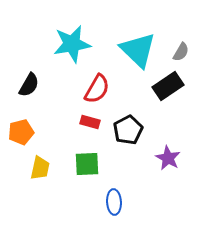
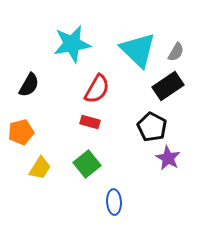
gray semicircle: moved 5 px left
black pentagon: moved 24 px right, 3 px up; rotated 16 degrees counterclockwise
green square: rotated 36 degrees counterclockwise
yellow trapezoid: rotated 20 degrees clockwise
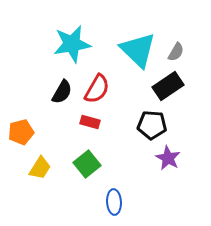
black semicircle: moved 33 px right, 7 px down
black pentagon: moved 2 px up; rotated 24 degrees counterclockwise
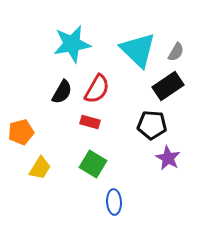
green square: moved 6 px right; rotated 20 degrees counterclockwise
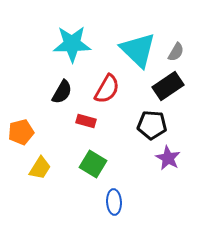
cyan star: rotated 9 degrees clockwise
red semicircle: moved 10 px right
red rectangle: moved 4 px left, 1 px up
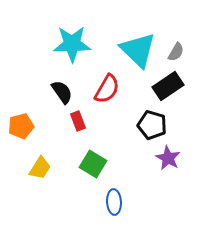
black semicircle: rotated 65 degrees counterclockwise
red rectangle: moved 8 px left; rotated 54 degrees clockwise
black pentagon: rotated 12 degrees clockwise
orange pentagon: moved 6 px up
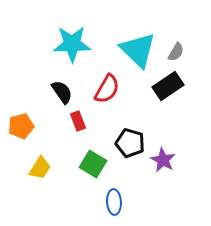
black pentagon: moved 22 px left, 18 px down
purple star: moved 5 px left, 2 px down
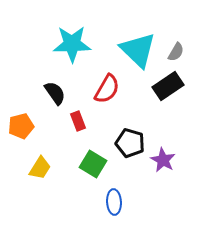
black semicircle: moved 7 px left, 1 px down
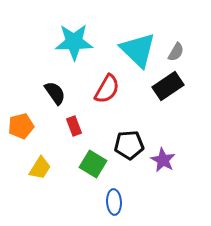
cyan star: moved 2 px right, 2 px up
red rectangle: moved 4 px left, 5 px down
black pentagon: moved 1 px left, 2 px down; rotated 20 degrees counterclockwise
